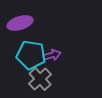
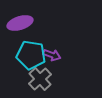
purple arrow: rotated 36 degrees clockwise
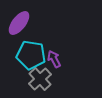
purple ellipse: moved 1 px left; rotated 35 degrees counterclockwise
purple arrow: moved 2 px right, 4 px down; rotated 138 degrees counterclockwise
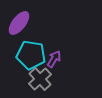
purple arrow: rotated 60 degrees clockwise
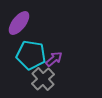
purple arrow: rotated 18 degrees clockwise
gray cross: moved 3 px right
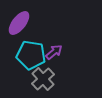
purple arrow: moved 7 px up
